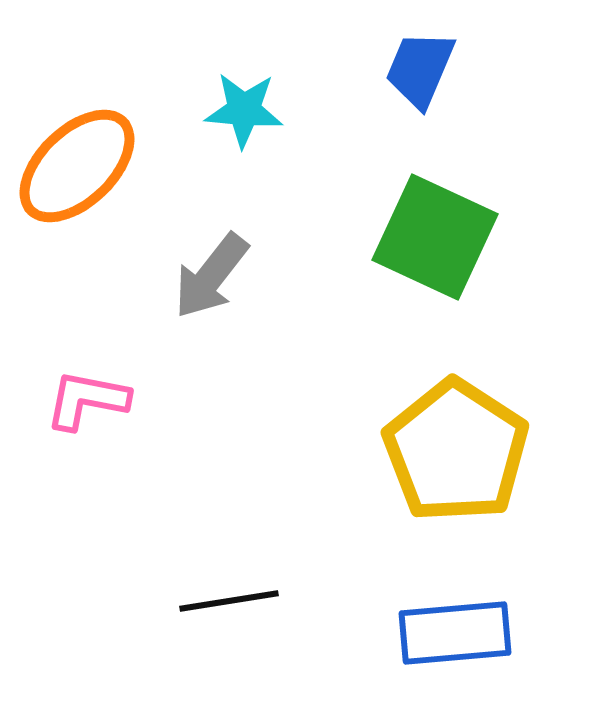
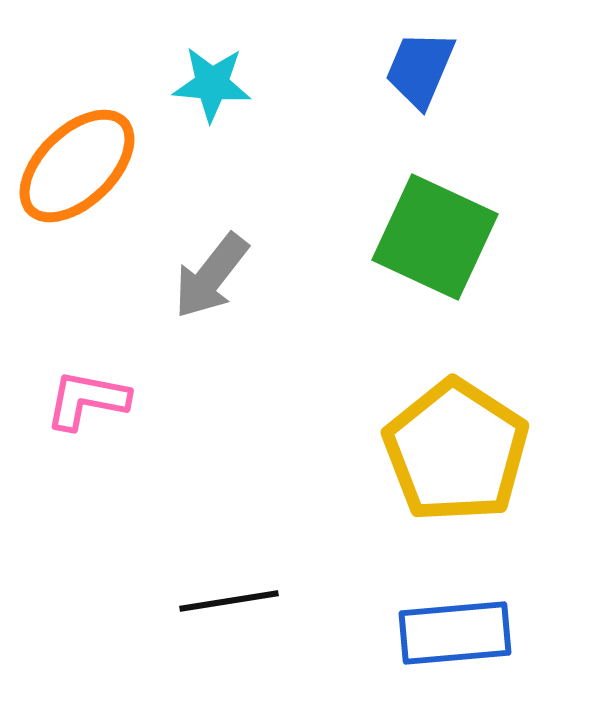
cyan star: moved 32 px left, 26 px up
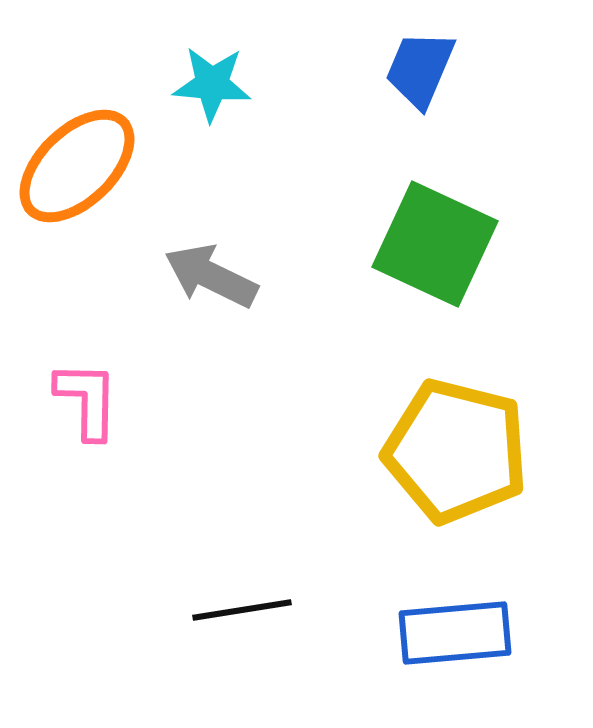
green square: moved 7 px down
gray arrow: rotated 78 degrees clockwise
pink L-shape: rotated 80 degrees clockwise
yellow pentagon: rotated 19 degrees counterclockwise
black line: moved 13 px right, 9 px down
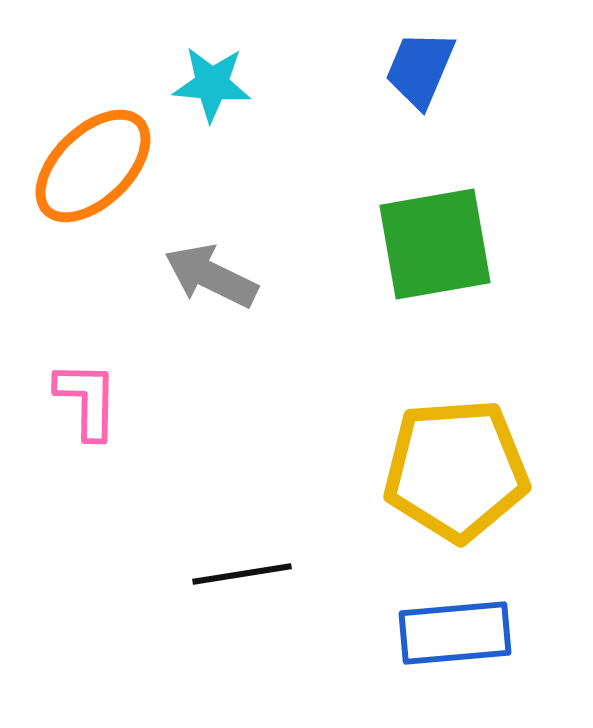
orange ellipse: moved 16 px right
green square: rotated 35 degrees counterclockwise
yellow pentagon: moved 19 px down; rotated 18 degrees counterclockwise
black line: moved 36 px up
